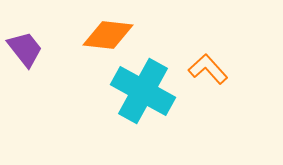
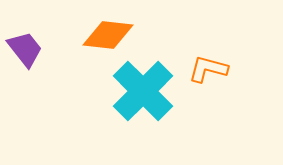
orange L-shape: rotated 33 degrees counterclockwise
cyan cross: rotated 16 degrees clockwise
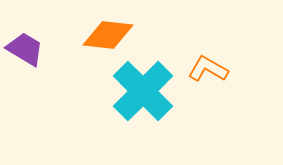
purple trapezoid: rotated 21 degrees counterclockwise
orange L-shape: rotated 15 degrees clockwise
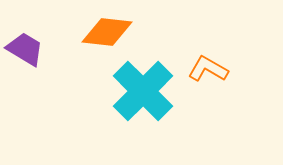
orange diamond: moved 1 px left, 3 px up
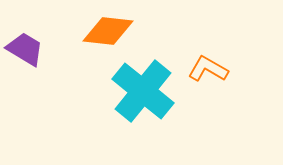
orange diamond: moved 1 px right, 1 px up
cyan cross: rotated 6 degrees counterclockwise
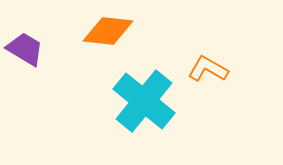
cyan cross: moved 1 px right, 10 px down
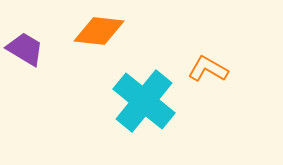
orange diamond: moved 9 px left
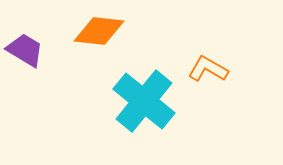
purple trapezoid: moved 1 px down
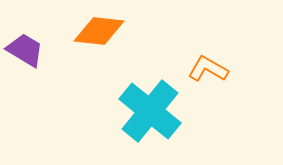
cyan cross: moved 6 px right, 10 px down
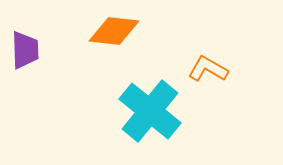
orange diamond: moved 15 px right
purple trapezoid: rotated 57 degrees clockwise
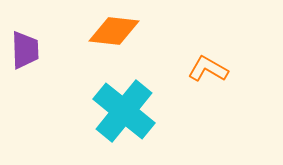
cyan cross: moved 26 px left
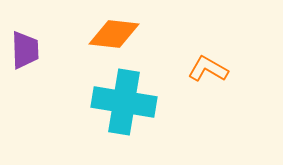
orange diamond: moved 3 px down
cyan cross: moved 9 px up; rotated 30 degrees counterclockwise
